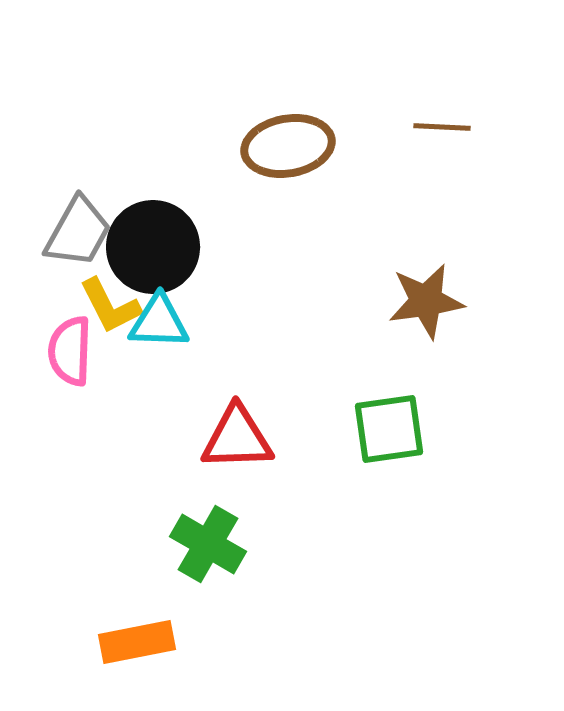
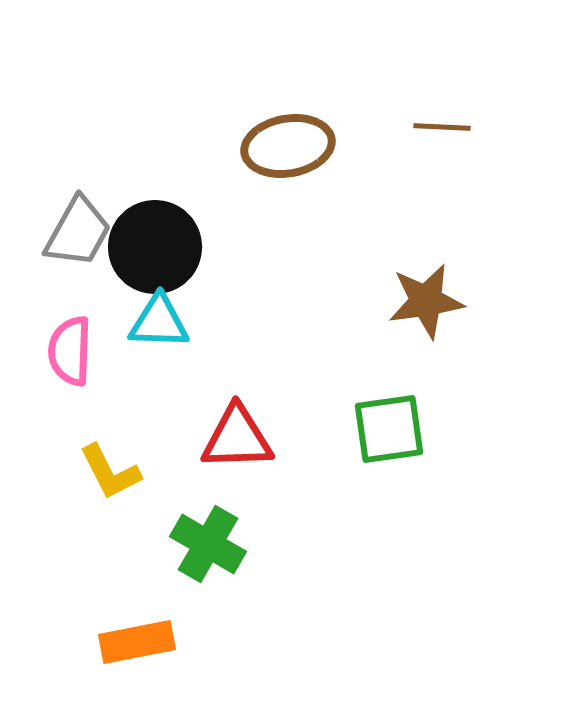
black circle: moved 2 px right
yellow L-shape: moved 166 px down
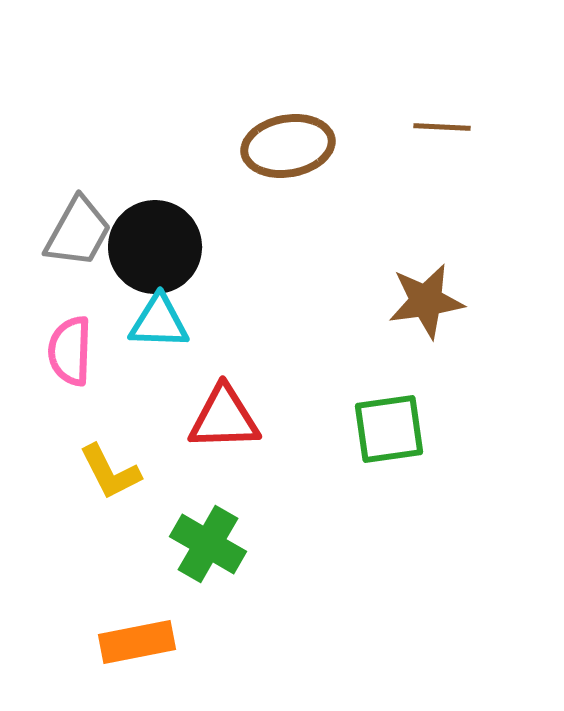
red triangle: moved 13 px left, 20 px up
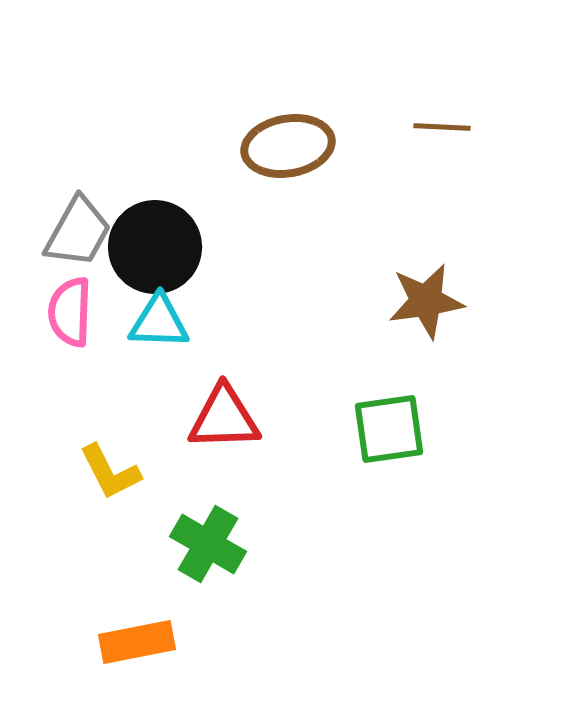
pink semicircle: moved 39 px up
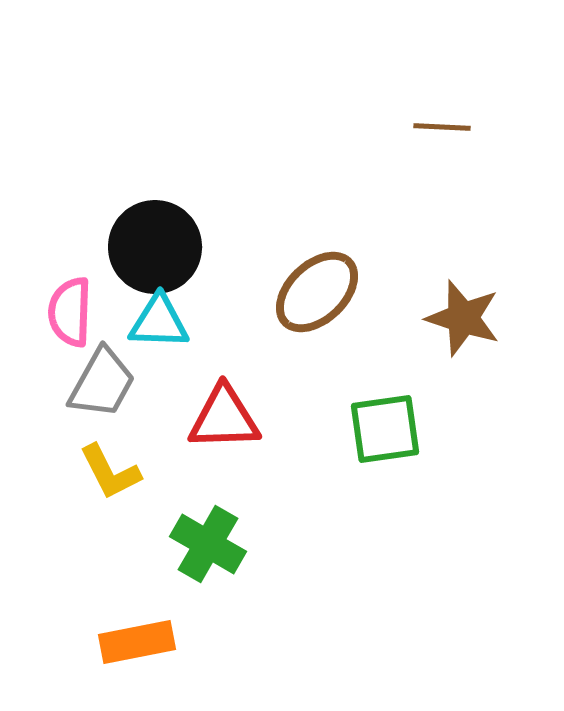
brown ellipse: moved 29 px right, 146 px down; rotated 34 degrees counterclockwise
gray trapezoid: moved 24 px right, 151 px down
brown star: moved 37 px right, 17 px down; rotated 26 degrees clockwise
green square: moved 4 px left
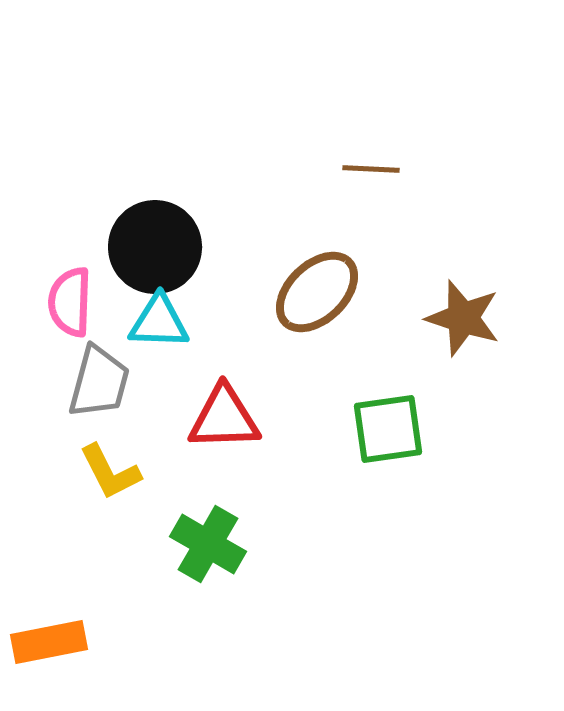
brown line: moved 71 px left, 42 px down
pink semicircle: moved 10 px up
gray trapezoid: moved 3 px left, 1 px up; rotated 14 degrees counterclockwise
green square: moved 3 px right
orange rectangle: moved 88 px left
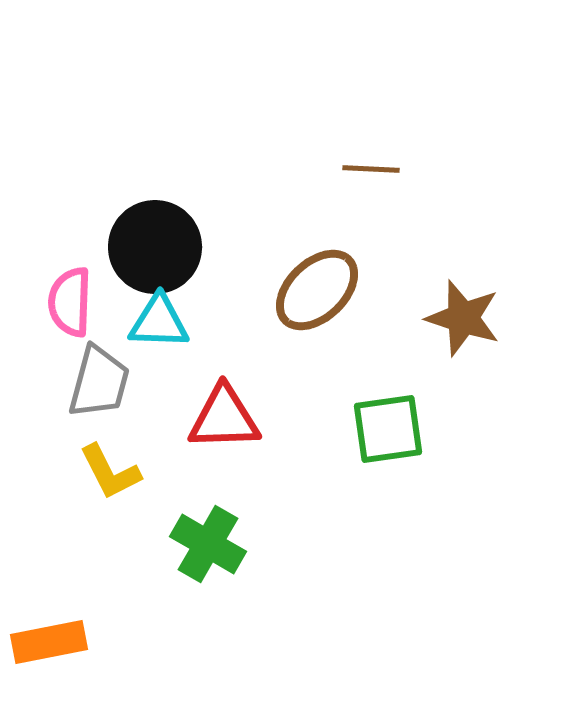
brown ellipse: moved 2 px up
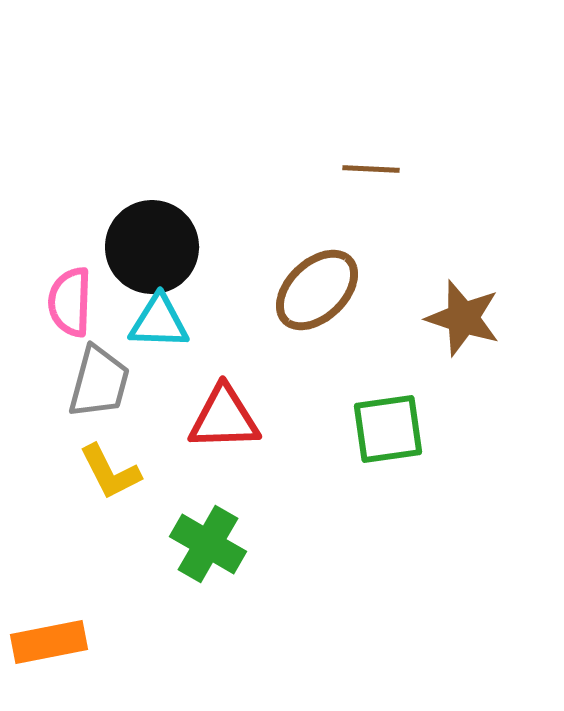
black circle: moved 3 px left
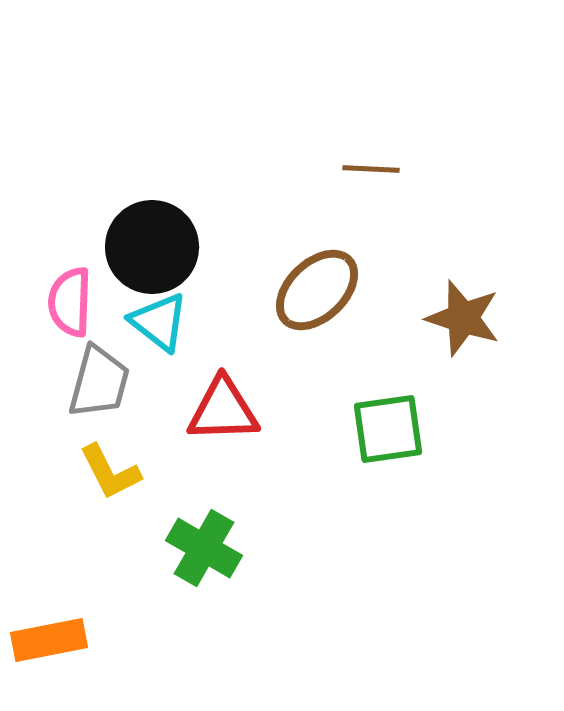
cyan triangle: rotated 36 degrees clockwise
red triangle: moved 1 px left, 8 px up
green cross: moved 4 px left, 4 px down
orange rectangle: moved 2 px up
